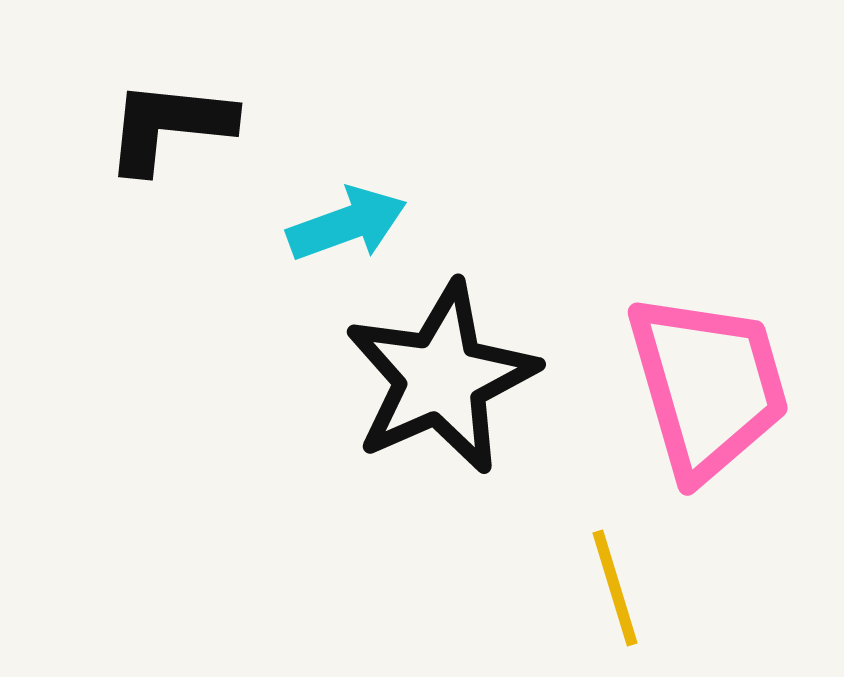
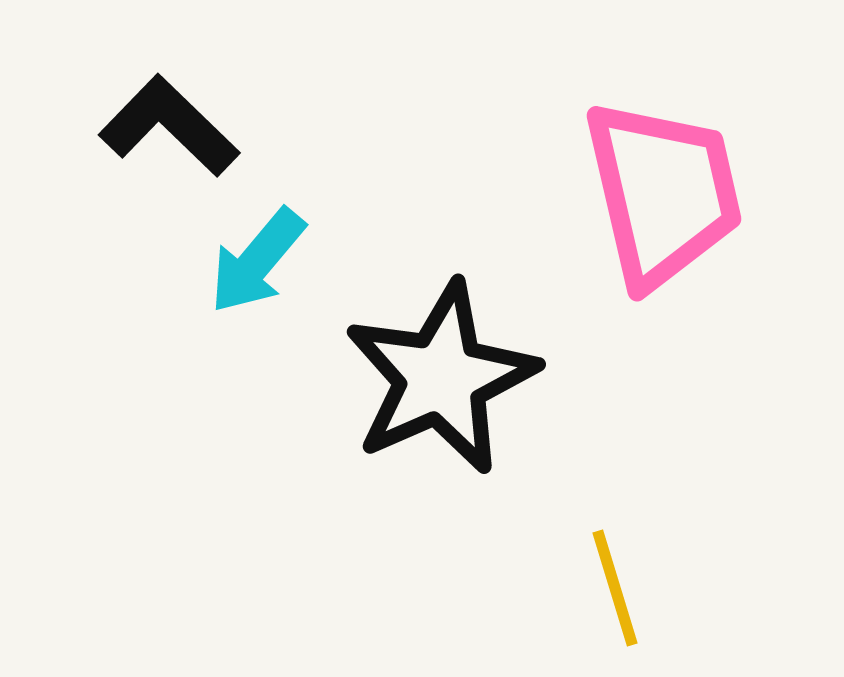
black L-shape: rotated 38 degrees clockwise
cyan arrow: moved 90 px left, 37 px down; rotated 150 degrees clockwise
pink trapezoid: moved 45 px left, 193 px up; rotated 3 degrees clockwise
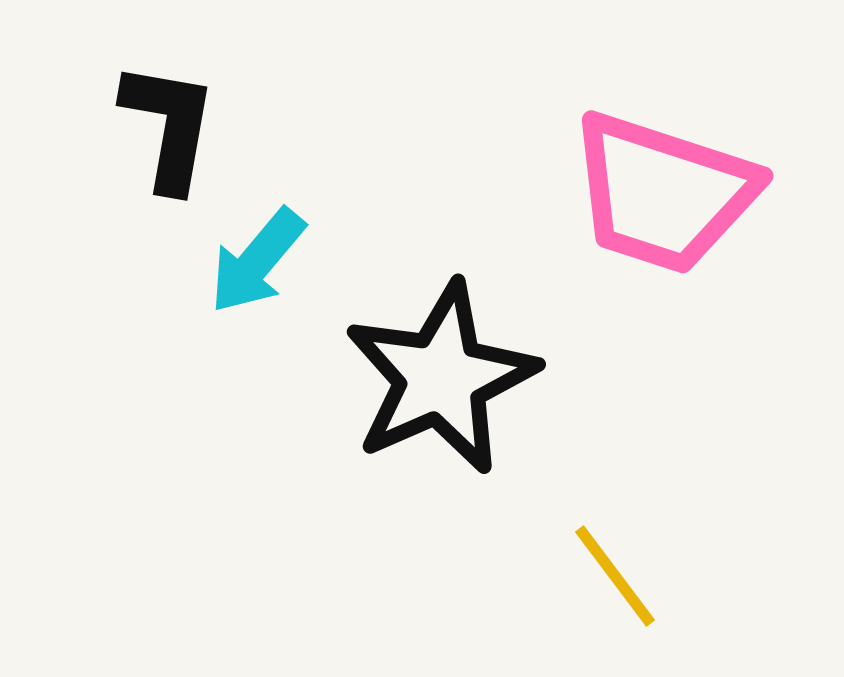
black L-shape: rotated 56 degrees clockwise
pink trapezoid: rotated 121 degrees clockwise
yellow line: moved 12 px up; rotated 20 degrees counterclockwise
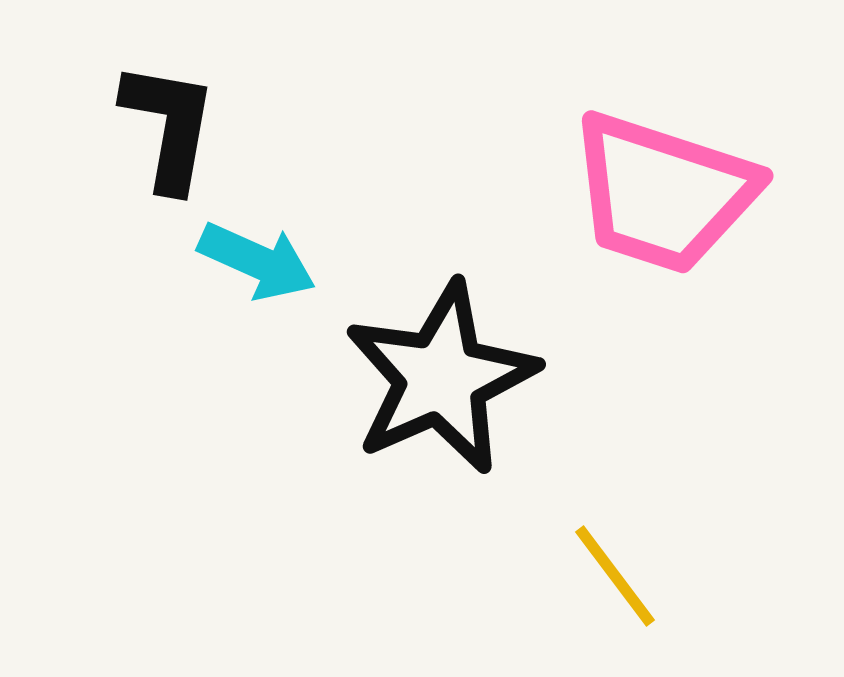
cyan arrow: rotated 106 degrees counterclockwise
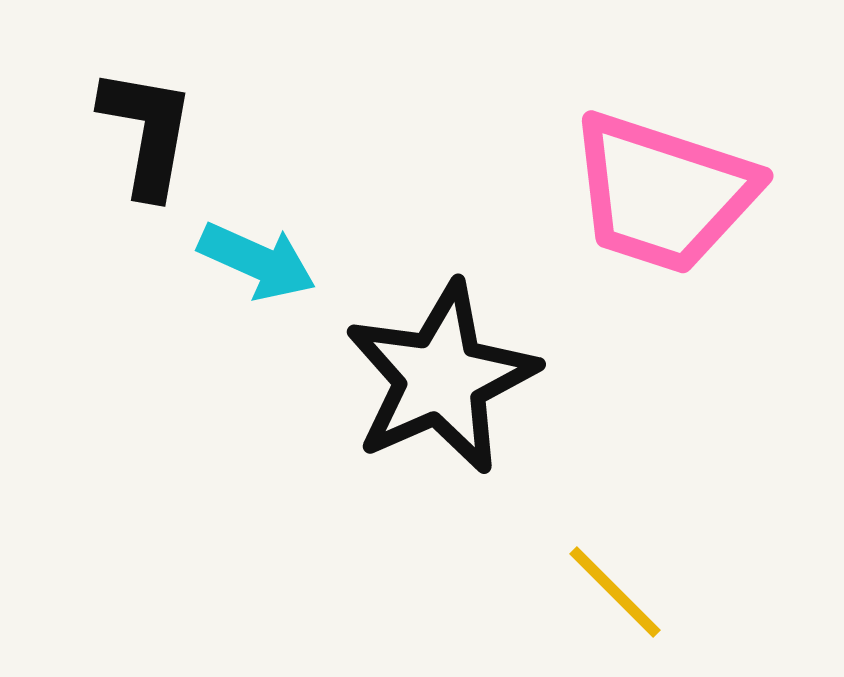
black L-shape: moved 22 px left, 6 px down
yellow line: moved 16 px down; rotated 8 degrees counterclockwise
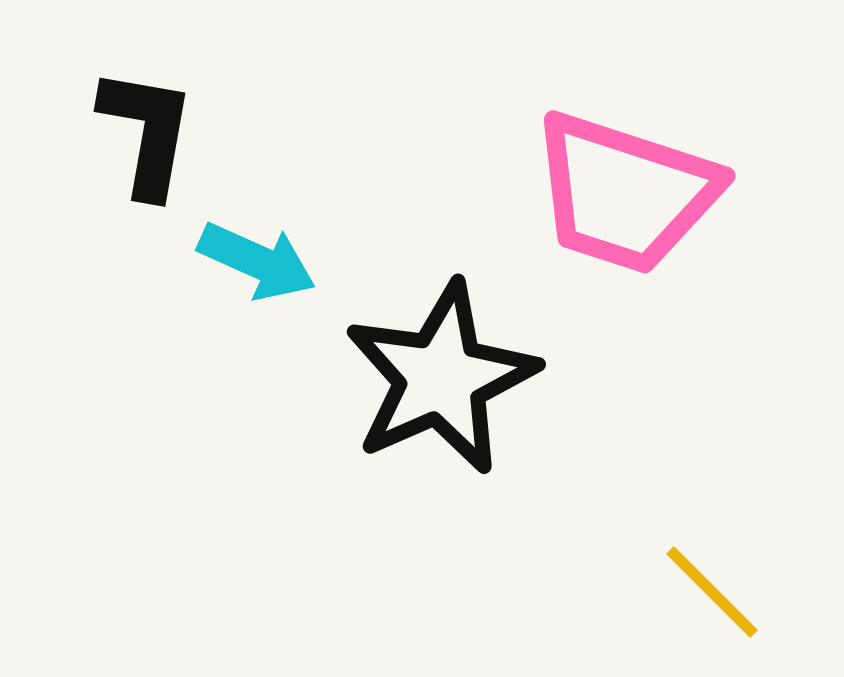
pink trapezoid: moved 38 px left
yellow line: moved 97 px right
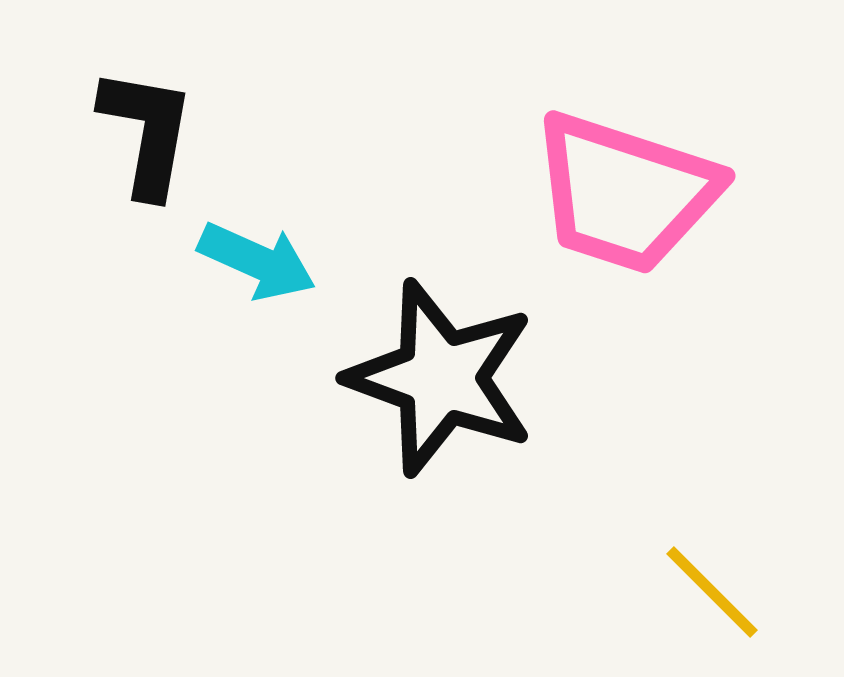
black star: rotated 28 degrees counterclockwise
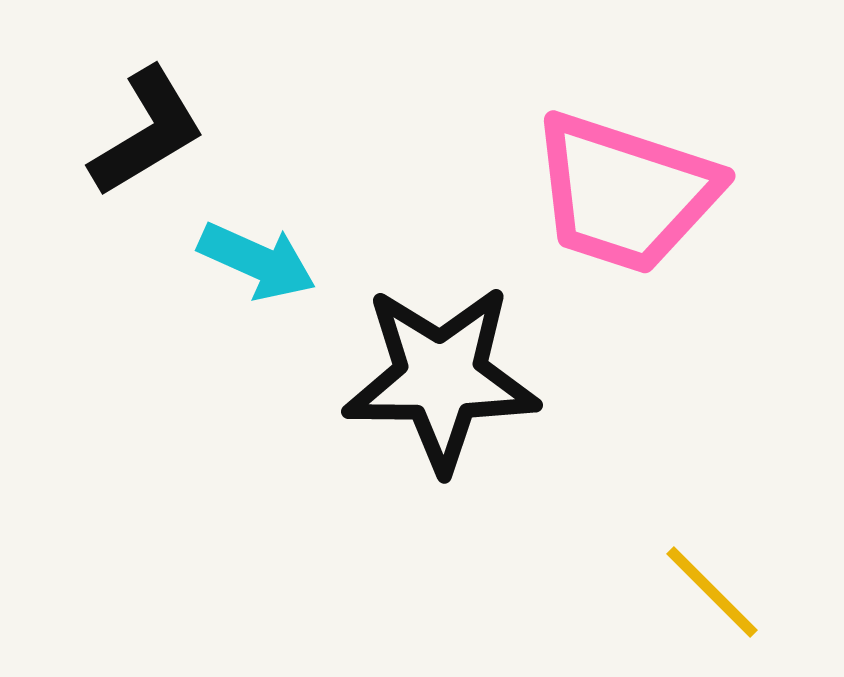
black L-shape: rotated 49 degrees clockwise
black star: rotated 20 degrees counterclockwise
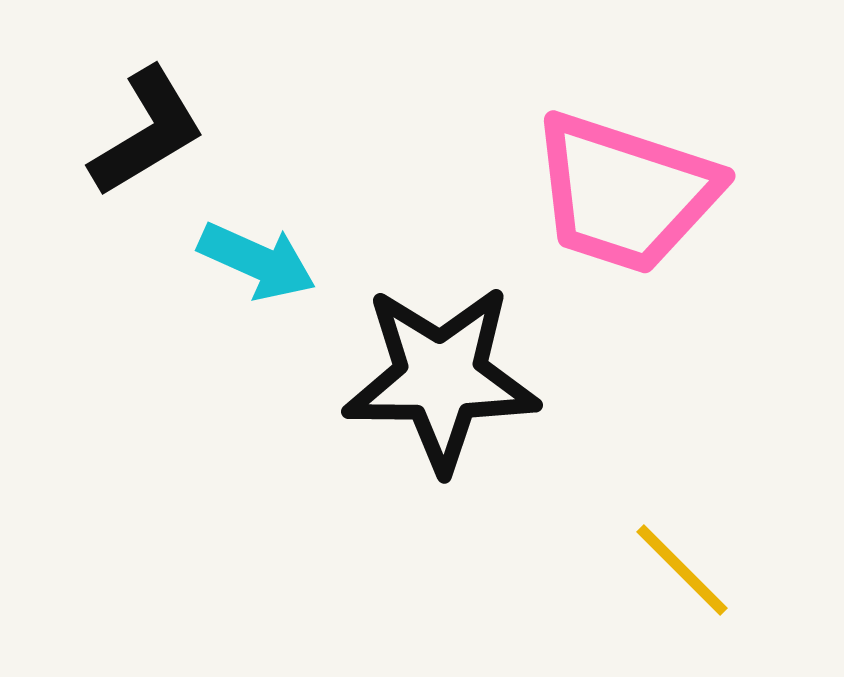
yellow line: moved 30 px left, 22 px up
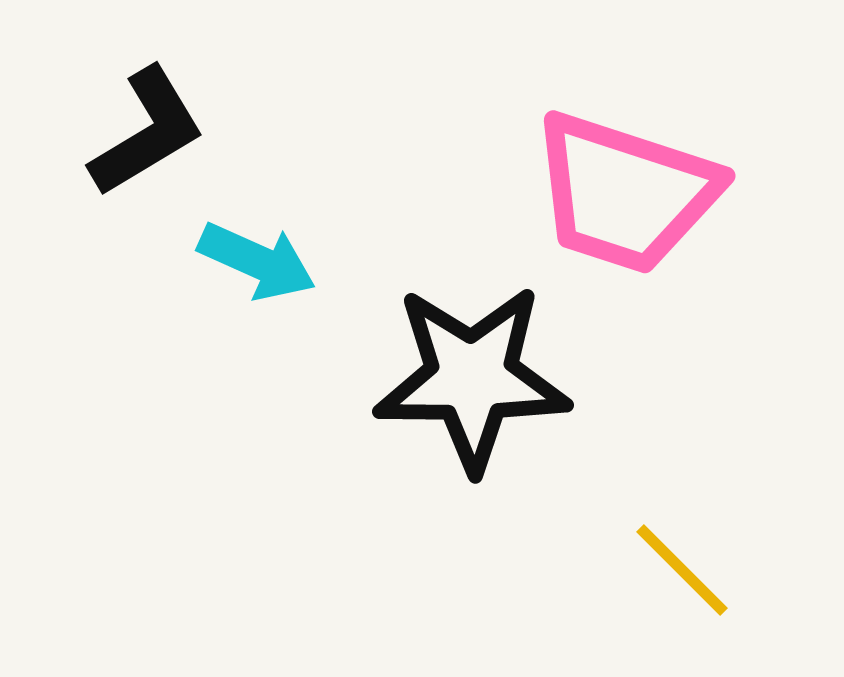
black star: moved 31 px right
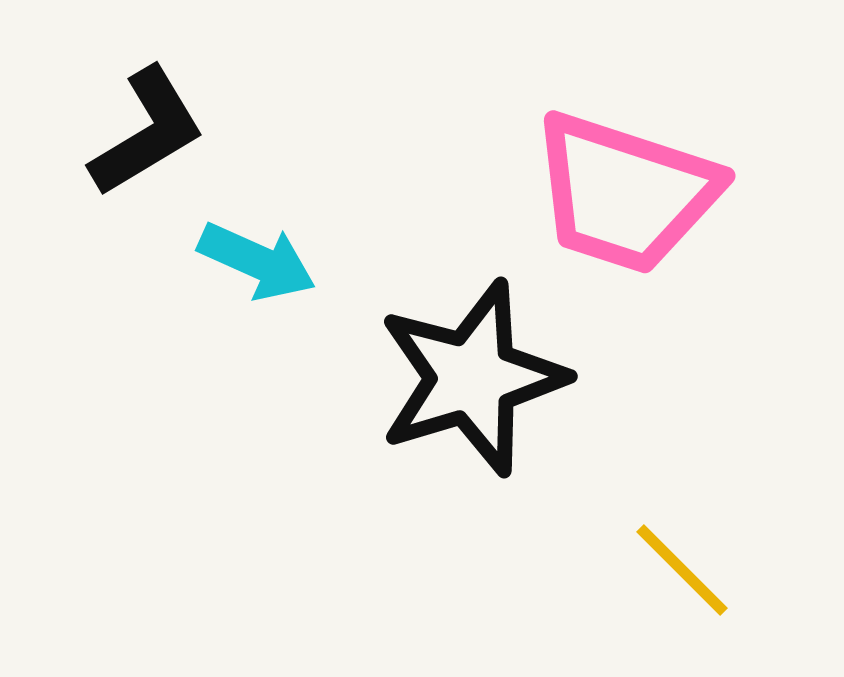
black star: rotated 17 degrees counterclockwise
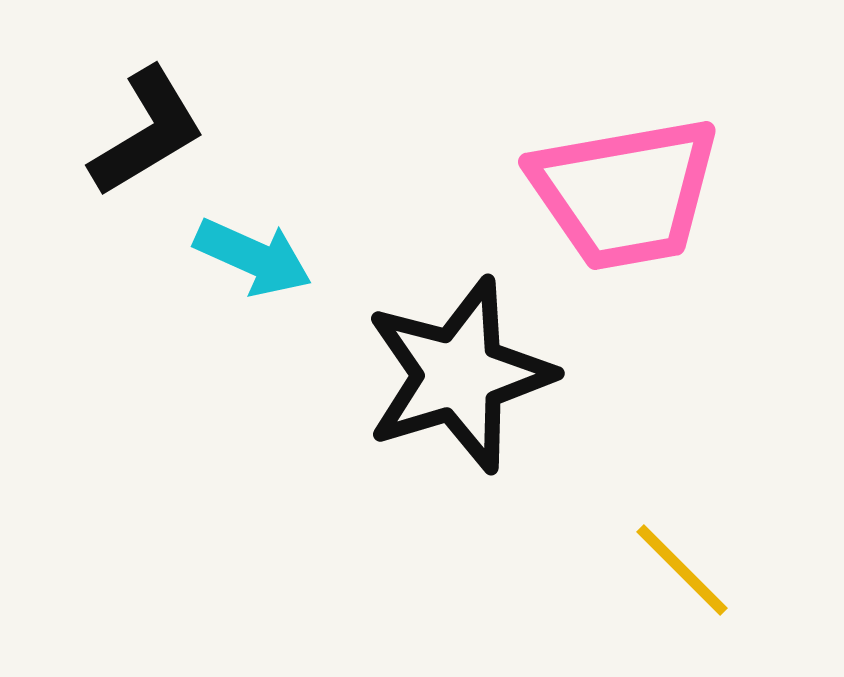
pink trapezoid: rotated 28 degrees counterclockwise
cyan arrow: moved 4 px left, 4 px up
black star: moved 13 px left, 3 px up
